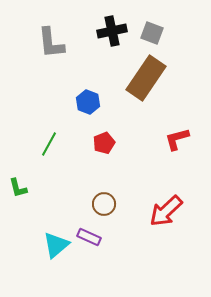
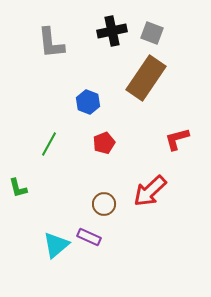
red arrow: moved 16 px left, 20 px up
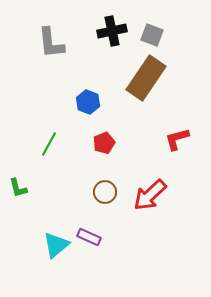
gray square: moved 2 px down
red arrow: moved 4 px down
brown circle: moved 1 px right, 12 px up
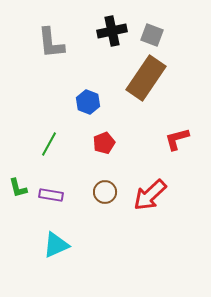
purple rectangle: moved 38 px left, 42 px up; rotated 15 degrees counterclockwise
cyan triangle: rotated 16 degrees clockwise
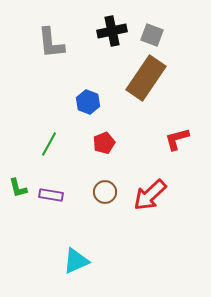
cyan triangle: moved 20 px right, 16 px down
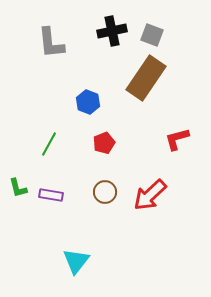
cyan triangle: rotated 28 degrees counterclockwise
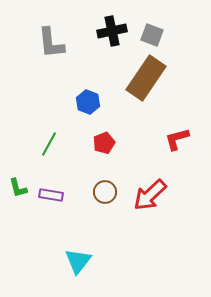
cyan triangle: moved 2 px right
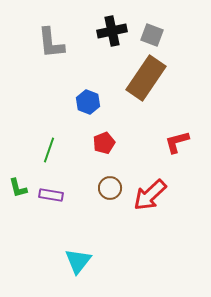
red L-shape: moved 3 px down
green line: moved 6 px down; rotated 10 degrees counterclockwise
brown circle: moved 5 px right, 4 px up
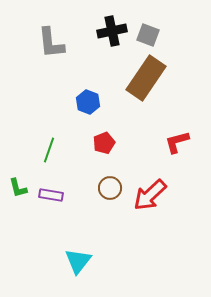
gray square: moved 4 px left
